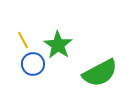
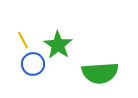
green semicircle: rotated 24 degrees clockwise
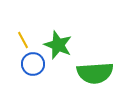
green star: rotated 12 degrees counterclockwise
green semicircle: moved 5 px left
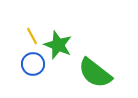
yellow line: moved 9 px right, 4 px up
green semicircle: rotated 42 degrees clockwise
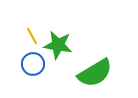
green star: rotated 12 degrees counterclockwise
green semicircle: rotated 69 degrees counterclockwise
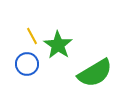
green star: rotated 24 degrees clockwise
blue circle: moved 6 px left
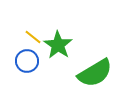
yellow line: moved 1 px right, 1 px down; rotated 24 degrees counterclockwise
blue circle: moved 3 px up
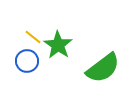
green semicircle: moved 8 px right, 5 px up; rotated 6 degrees counterclockwise
